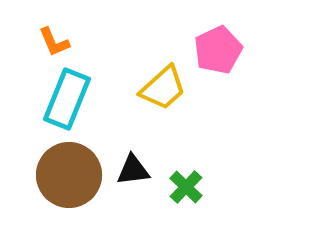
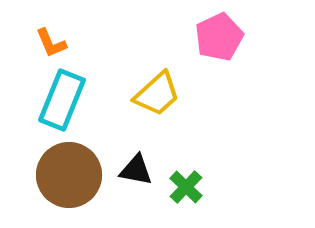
orange L-shape: moved 3 px left, 1 px down
pink pentagon: moved 1 px right, 13 px up
yellow trapezoid: moved 6 px left, 6 px down
cyan rectangle: moved 5 px left, 1 px down
black triangle: moved 3 px right; rotated 18 degrees clockwise
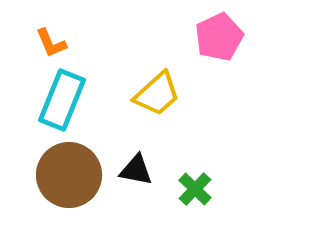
green cross: moved 9 px right, 2 px down
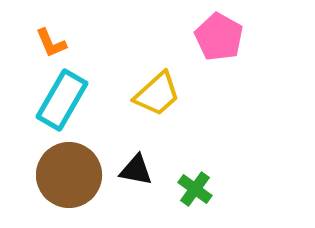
pink pentagon: rotated 18 degrees counterclockwise
cyan rectangle: rotated 8 degrees clockwise
green cross: rotated 8 degrees counterclockwise
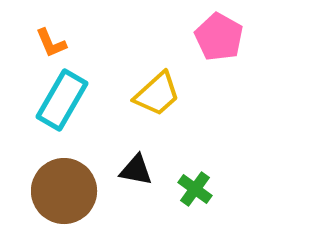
brown circle: moved 5 px left, 16 px down
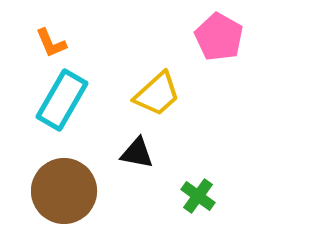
black triangle: moved 1 px right, 17 px up
green cross: moved 3 px right, 7 px down
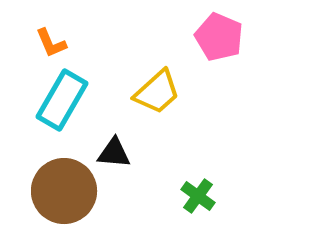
pink pentagon: rotated 6 degrees counterclockwise
yellow trapezoid: moved 2 px up
black triangle: moved 23 px left; rotated 6 degrees counterclockwise
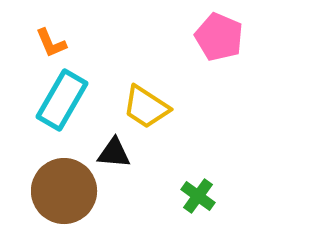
yellow trapezoid: moved 11 px left, 15 px down; rotated 75 degrees clockwise
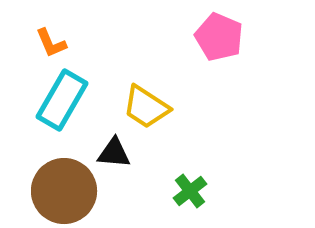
green cross: moved 8 px left, 5 px up; rotated 16 degrees clockwise
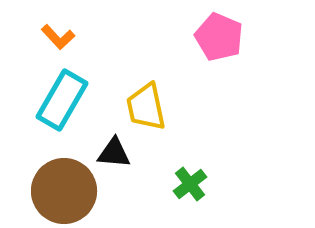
orange L-shape: moved 7 px right, 6 px up; rotated 20 degrees counterclockwise
yellow trapezoid: rotated 45 degrees clockwise
green cross: moved 7 px up
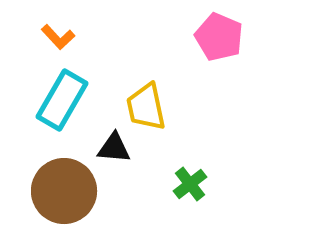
black triangle: moved 5 px up
